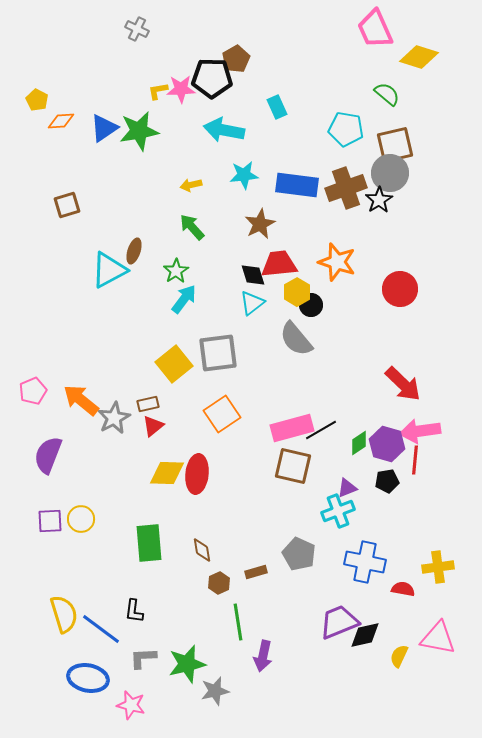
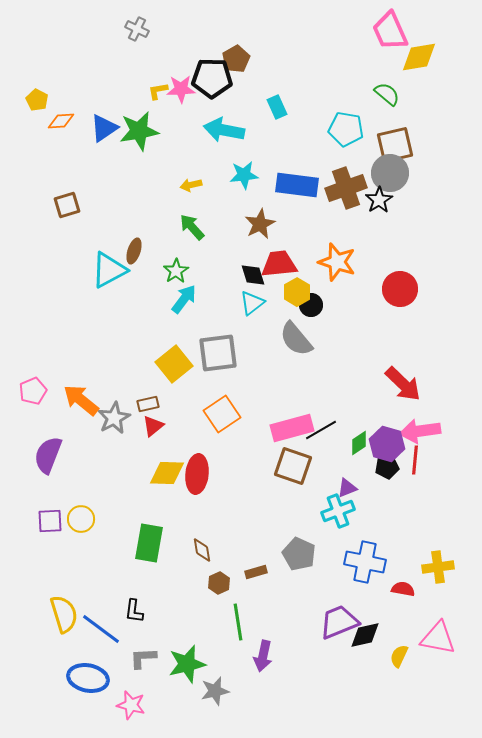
pink trapezoid at (375, 29): moved 15 px right, 2 px down
yellow diamond at (419, 57): rotated 27 degrees counterclockwise
brown square at (293, 466): rotated 6 degrees clockwise
black pentagon at (387, 481): moved 14 px up
green rectangle at (149, 543): rotated 15 degrees clockwise
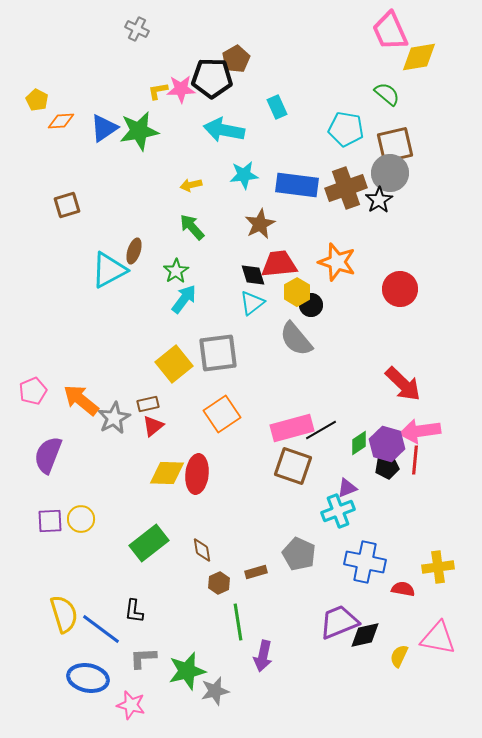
green rectangle at (149, 543): rotated 42 degrees clockwise
green star at (187, 664): moved 7 px down
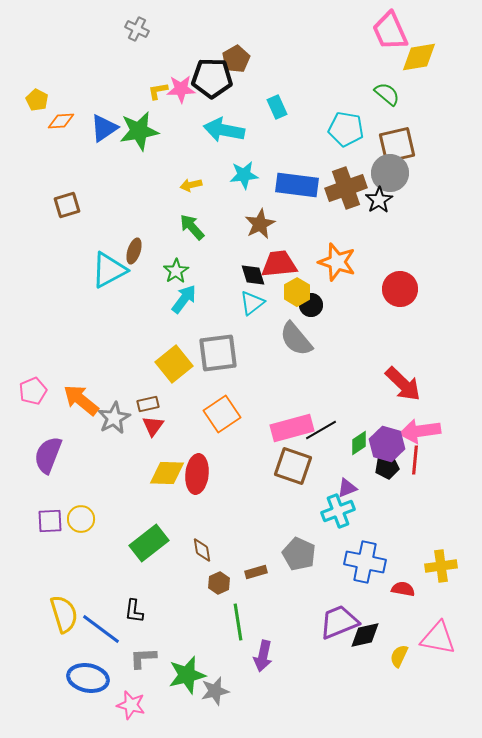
brown square at (395, 145): moved 2 px right
red triangle at (153, 426): rotated 15 degrees counterclockwise
yellow cross at (438, 567): moved 3 px right, 1 px up
green star at (187, 671): moved 4 px down
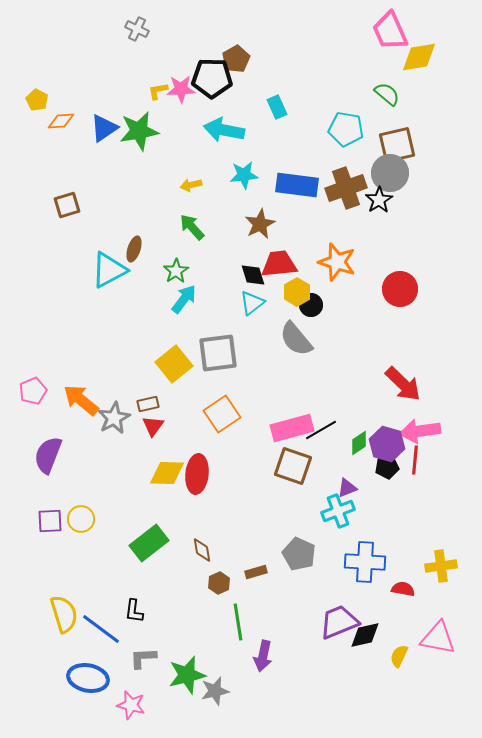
brown ellipse at (134, 251): moved 2 px up
blue cross at (365, 562): rotated 9 degrees counterclockwise
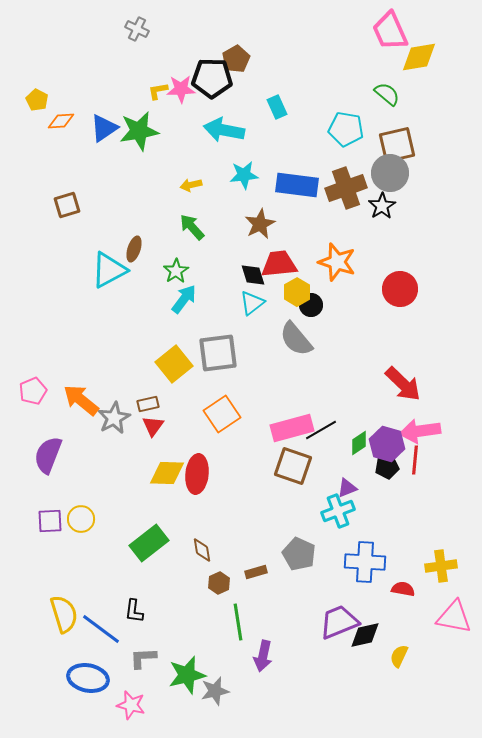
black star at (379, 200): moved 3 px right, 6 px down
pink triangle at (438, 638): moved 16 px right, 21 px up
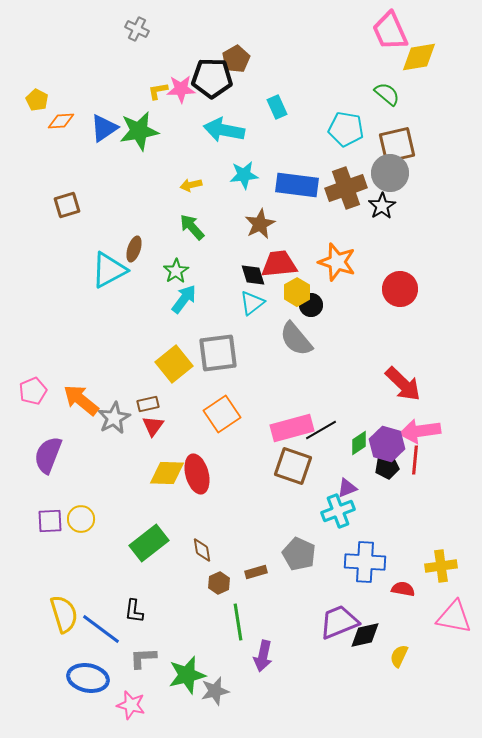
red ellipse at (197, 474): rotated 21 degrees counterclockwise
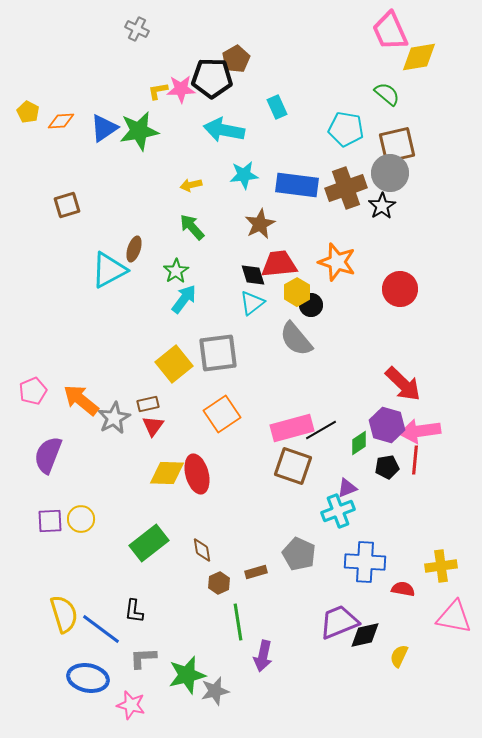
yellow pentagon at (37, 100): moved 9 px left, 12 px down
purple hexagon at (387, 444): moved 19 px up
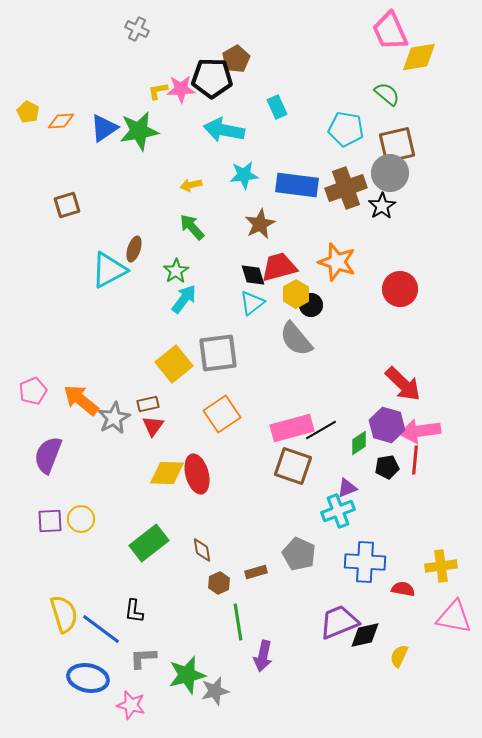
red trapezoid at (279, 264): moved 3 px down; rotated 9 degrees counterclockwise
yellow hexagon at (297, 292): moved 1 px left, 2 px down
